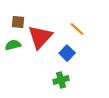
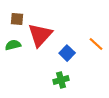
brown square: moved 1 px left, 3 px up
orange line: moved 19 px right, 15 px down
red triangle: moved 2 px up
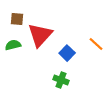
green cross: rotated 35 degrees clockwise
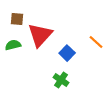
orange line: moved 2 px up
green cross: rotated 14 degrees clockwise
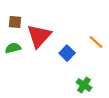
brown square: moved 2 px left, 3 px down
red triangle: moved 1 px left, 1 px down
green semicircle: moved 3 px down
green cross: moved 23 px right, 5 px down
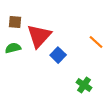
blue square: moved 9 px left, 2 px down
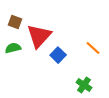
brown square: rotated 16 degrees clockwise
orange line: moved 3 px left, 6 px down
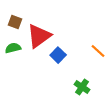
red triangle: rotated 12 degrees clockwise
orange line: moved 5 px right, 3 px down
green cross: moved 2 px left, 2 px down
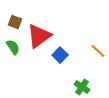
green semicircle: moved 1 px up; rotated 70 degrees clockwise
blue square: moved 2 px right
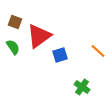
blue square: rotated 28 degrees clockwise
